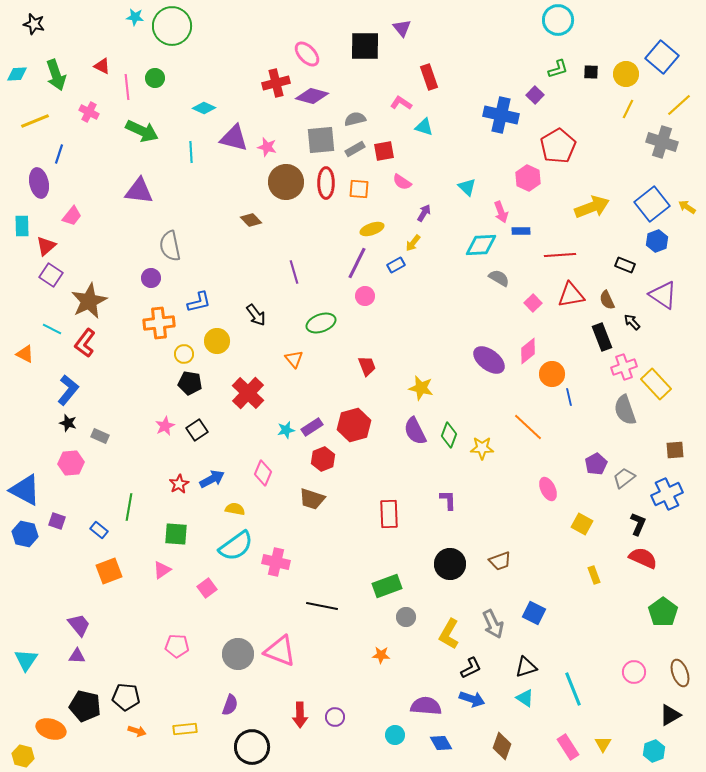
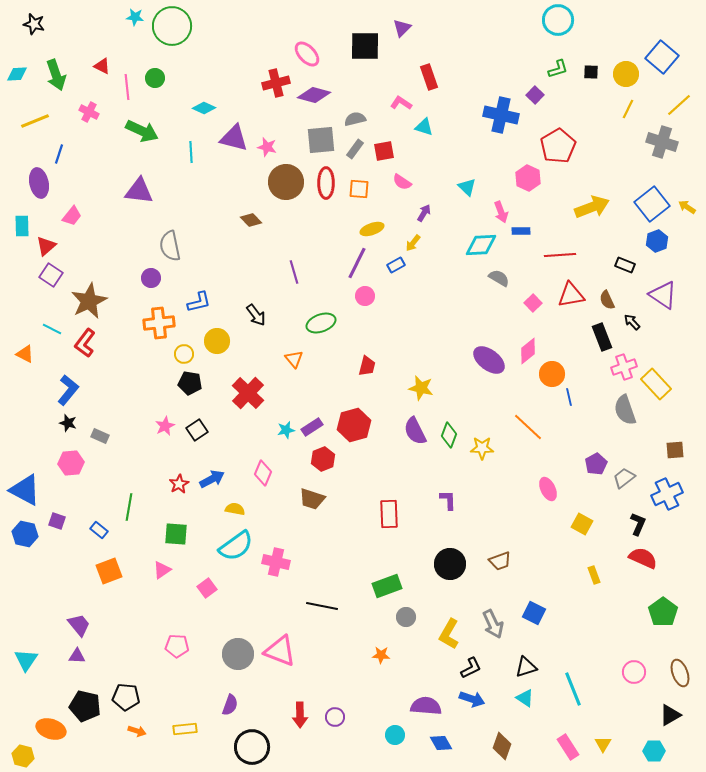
purple triangle at (402, 28): rotated 24 degrees clockwise
purple diamond at (312, 96): moved 2 px right, 1 px up
gray rectangle at (355, 149): rotated 24 degrees counterclockwise
red trapezoid at (367, 366): rotated 35 degrees clockwise
cyan hexagon at (654, 751): rotated 20 degrees clockwise
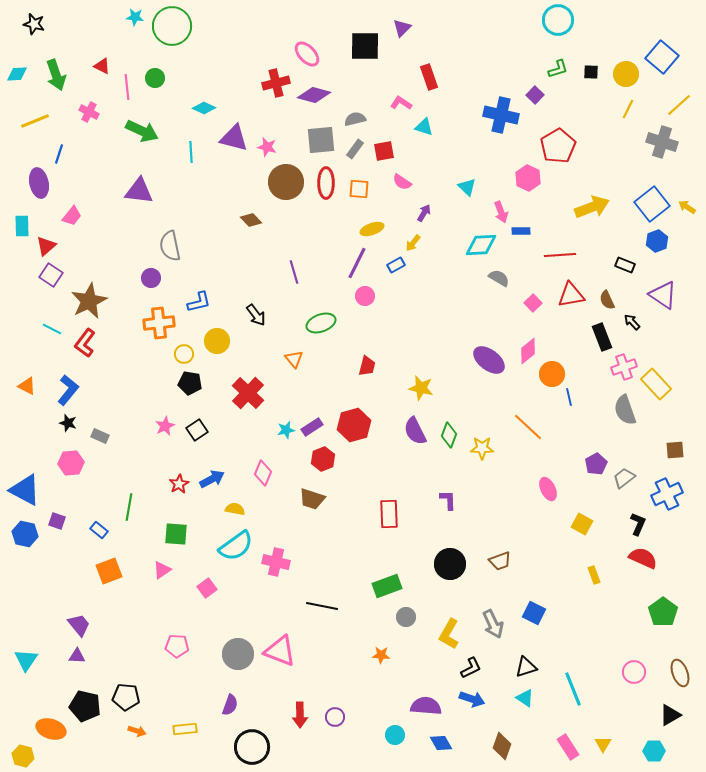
orange triangle at (25, 354): moved 2 px right, 32 px down
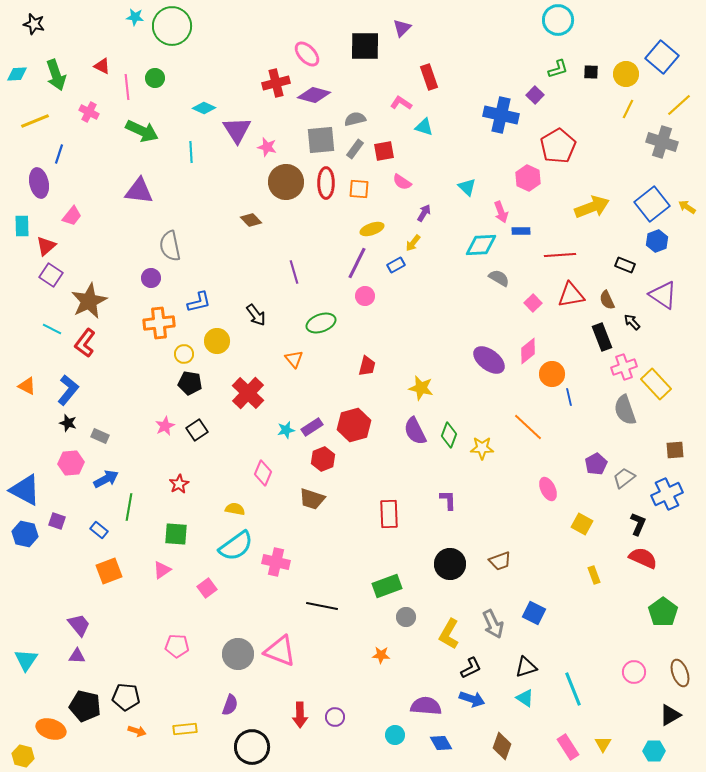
purple triangle at (234, 138): moved 3 px right, 8 px up; rotated 44 degrees clockwise
blue arrow at (212, 479): moved 106 px left
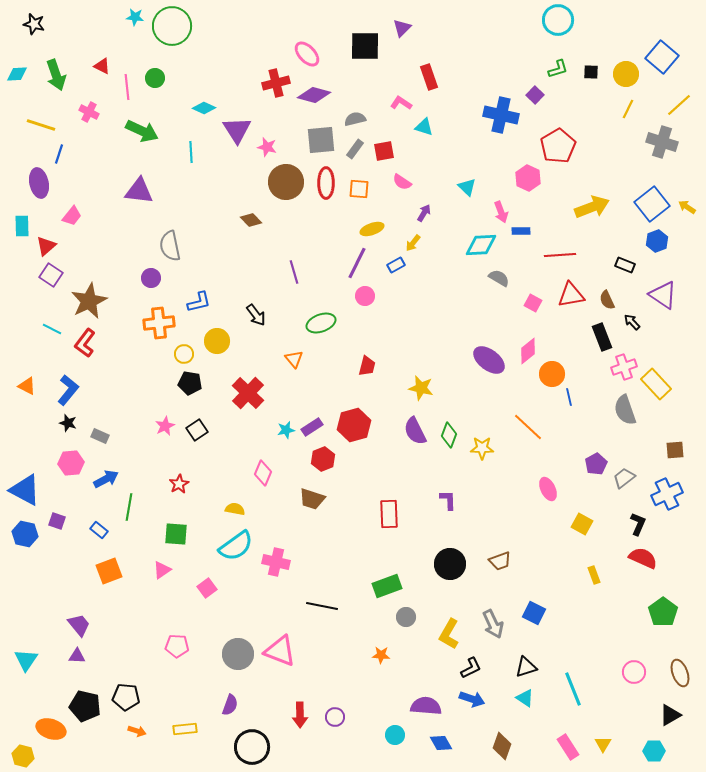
yellow line at (35, 121): moved 6 px right, 4 px down; rotated 40 degrees clockwise
pink square at (533, 303): rotated 18 degrees counterclockwise
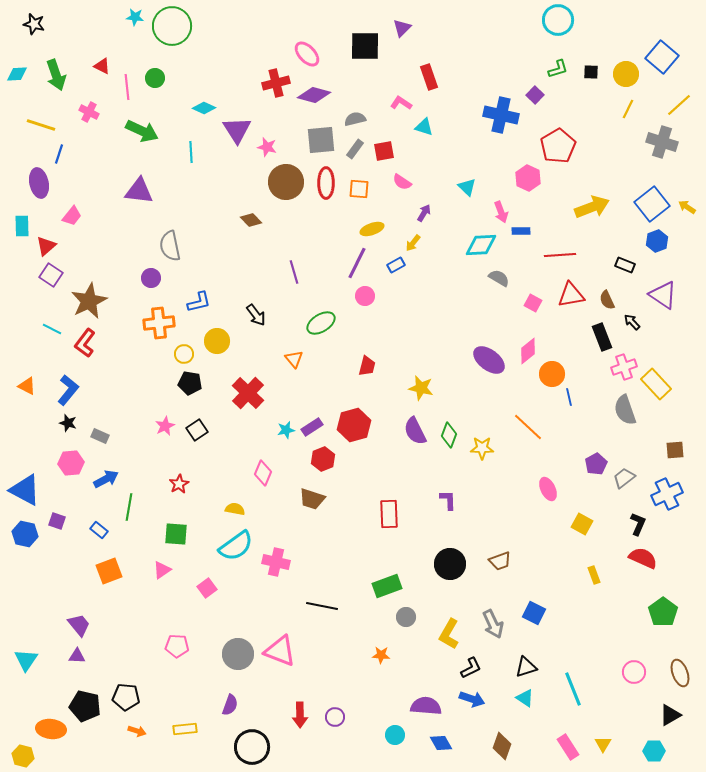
green ellipse at (321, 323): rotated 12 degrees counterclockwise
orange ellipse at (51, 729): rotated 12 degrees counterclockwise
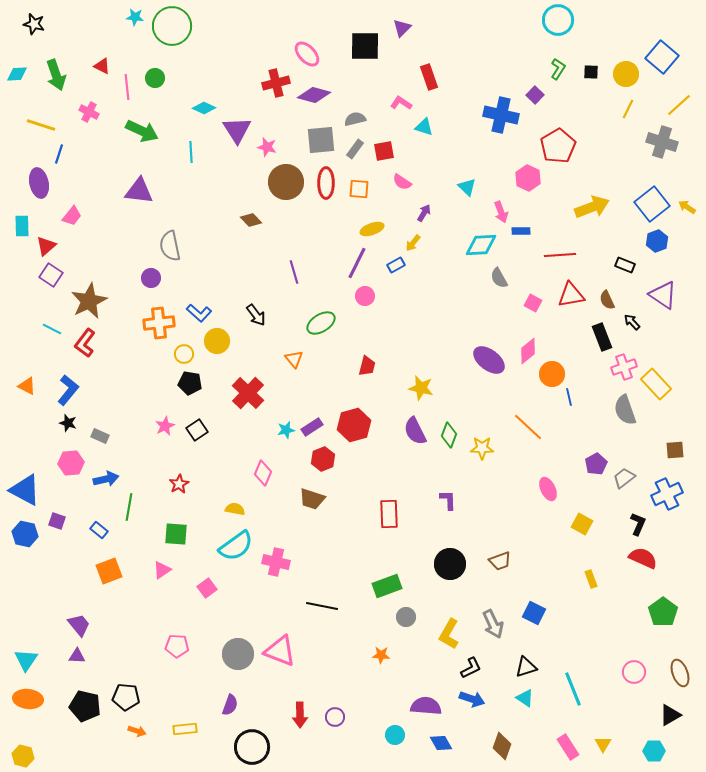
green L-shape at (558, 69): rotated 40 degrees counterclockwise
gray semicircle at (499, 278): rotated 150 degrees counterclockwise
blue L-shape at (199, 302): moved 11 px down; rotated 55 degrees clockwise
blue arrow at (106, 479): rotated 15 degrees clockwise
yellow rectangle at (594, 575): moved 3 px left, 4 px down
orange ellipse at (51, 729): moved 23 px left, 30 px up
